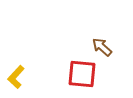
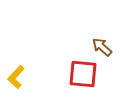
red square: moved 1 px right
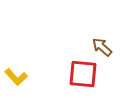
yellow L-shape: rotated 85 degrees counterclockwise
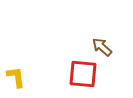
yellow L-shape: rotated 145 degrees counterclockwise
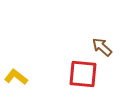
yellow L-shape: rotated 45 degrees counterclockwise
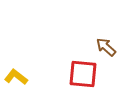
brown arrow: moved 4 px right
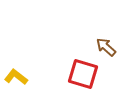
red square: rotated 12 degrees clockwise
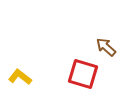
yellow L-shape: moved 4 px right
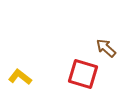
brown arrow: moved 1 px down
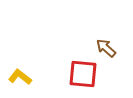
red square: rotated 12 degrees counterclockwise
